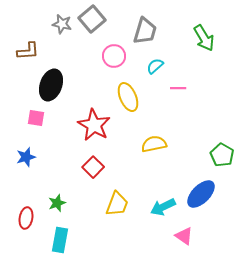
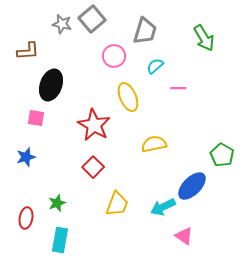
blue ellipse: moved 9 px left, 8 px up
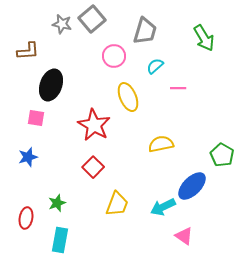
yellow semicircle: moved 7 px right
blue star: moved 2 px right
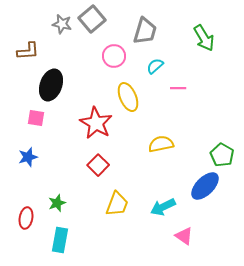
red star: moved 2 px right, 2 px up
red square: moved 5 px right, 2 px up
blue ellipse: moved 13 px right
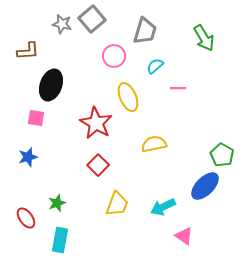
yellow semicircle: moved 7 px left
red ellipse: rotated 45 degrees counterclockwise
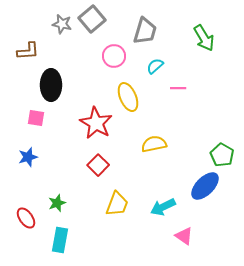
black ellipse: rotated 20 degrees counterclockwise
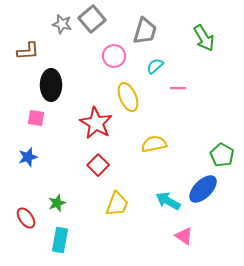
blue ellipse: moved 2 px left, 3 px down
cyan arrow: moved 5 px right, 6 px up; rotated 55 degrees clockwise
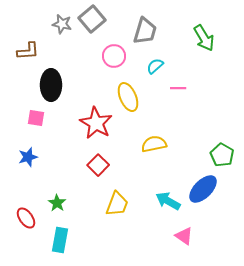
green star: rotated 18 degrees counterclockwise
